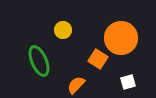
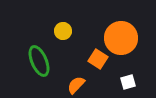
yellow circle: moved 1 px down
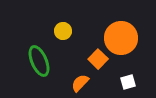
orange square: rotated 12 degrees clockwise
orange semicircle: moved 4 px right, 2 px up
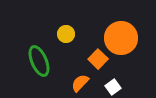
yellow circle: moved 3 px right, 3 px down
white square: moved 15 px left, 5 px down; rotated 21 degrees counterclockwise
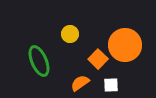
yellow circle: moved 4 px right
orange circle: moved 4 px right, 7 px down
orange semicircle: rotated 12 degrees clockwise
white square: moved 2 px left, 2 px up; rotated 35 degrees clockwise
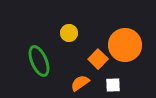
yellow circle: moved 1 px left, 1 px up
white square: moved 2 px right
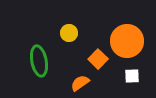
orange circle: moved 2 px right, 4 px up
green ellipse: rotated 12 degrees clockwise
white square: moved 19 px right, 9 px up
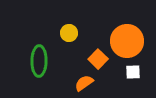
green ellipse: rotated 12 degrees clockwise
white square: moved 1 px right, 4 px up
orange semicircle: moved 4 px right
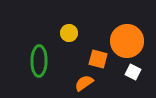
orange square: rotated 30 degrees counterclockwise
white square: rotated 28 degrees clockwise
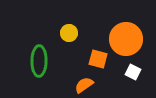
orange circle: moved 1 px left, 2 px up
orange semicircle: moved 2 px down
